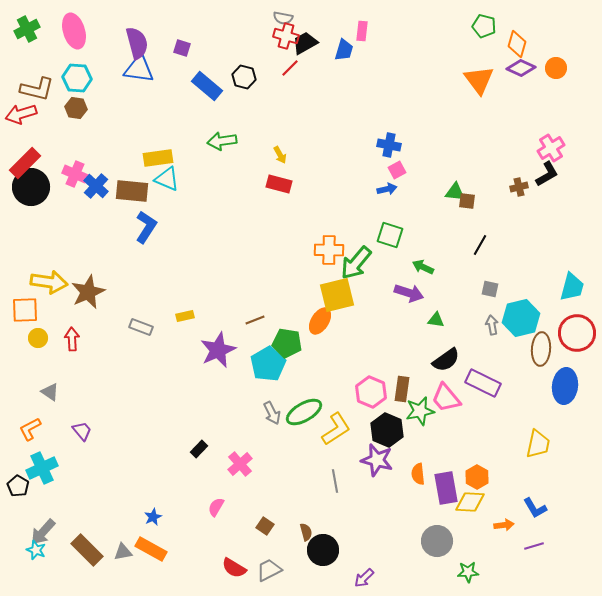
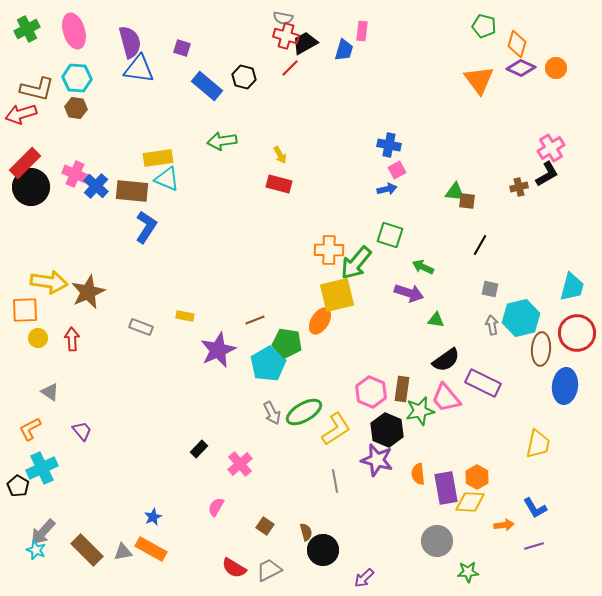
purple semicircle at (137, 43): moved 7 px left, 1 px up
yellow rectangle at (185, 316): rotated 24 degrees clockwise
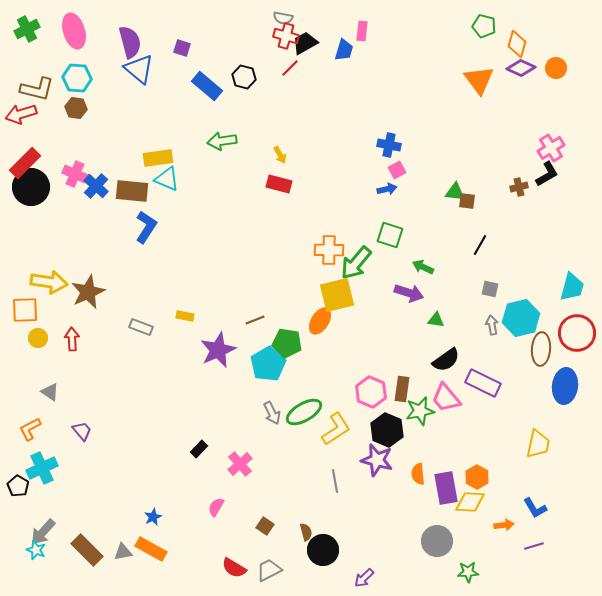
blue triangle at (139, 69): rotated 32 degrees clockwise
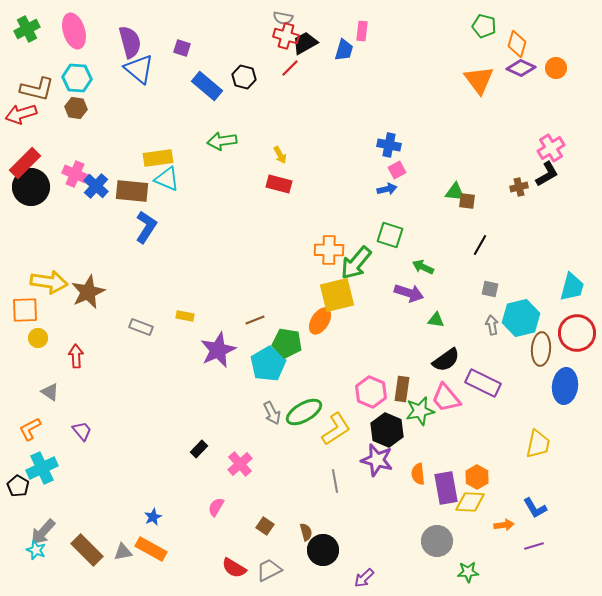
red arrow at (72, 339): moved 4 px right, 17 px down
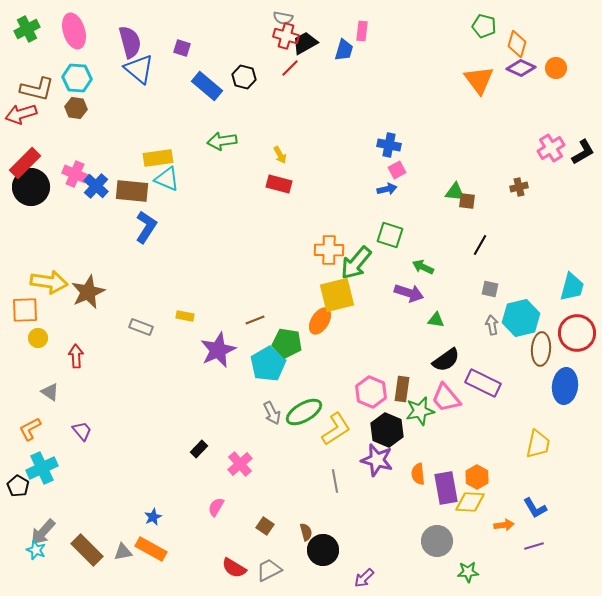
black L-shape at (547, 174): moved 36 px right, 22 px up
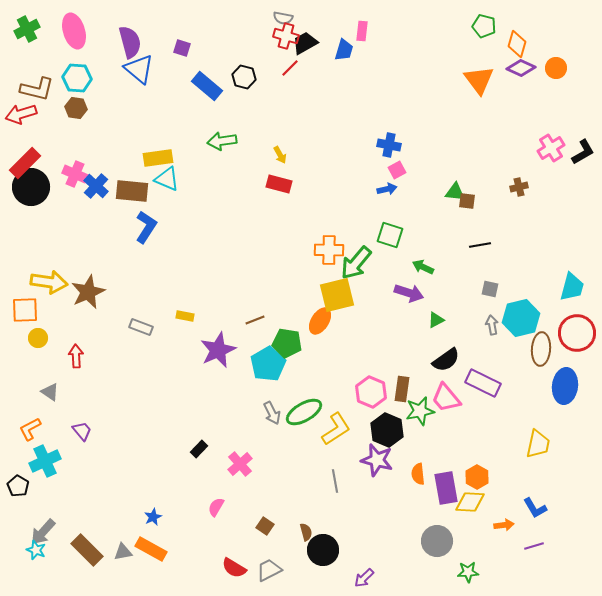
black line at (480, 245): rotated 50 degrees clockwise
green triangle at (436, 320): rotated 36 degrees counterclockwise
cyan cross at (42, 468): moved 3 px right, 7 px up
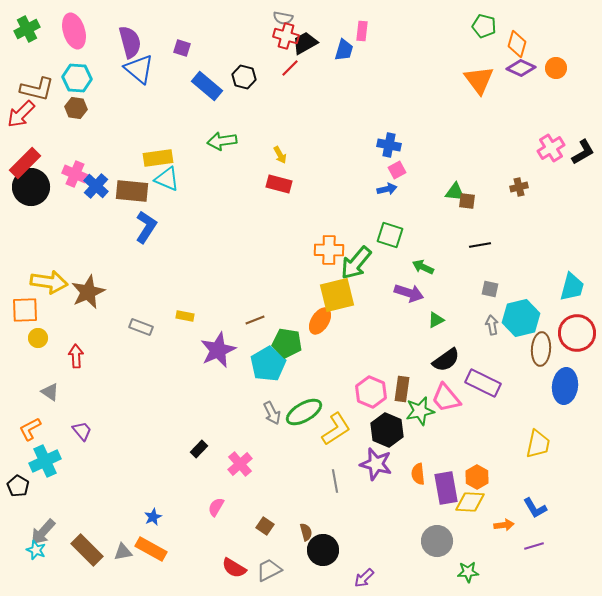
red arrow at (21, 114): rotated 28 degrees counterclockwise
purple star at (377, 460): moved 1 px left, 4 px down
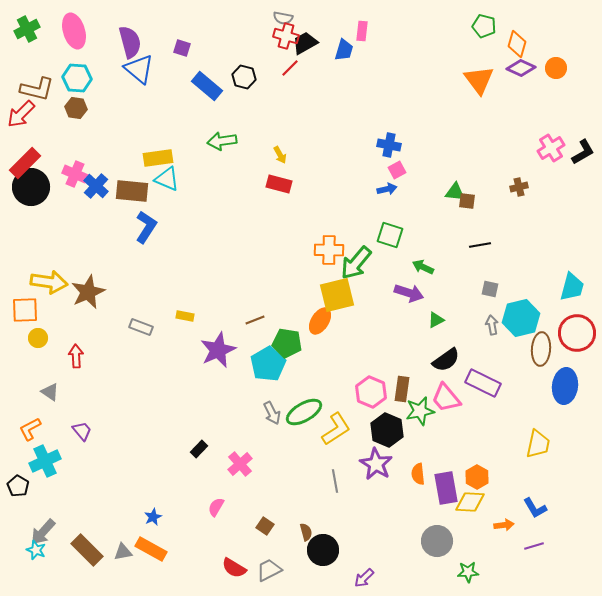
purple star at (376, 464): rotated 16 degrees clockwise
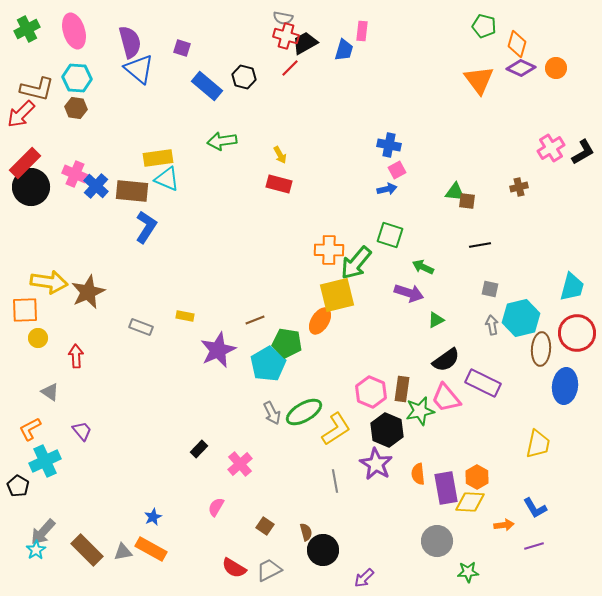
cyan star at (36, 550): rotated 18 degrees clockwise
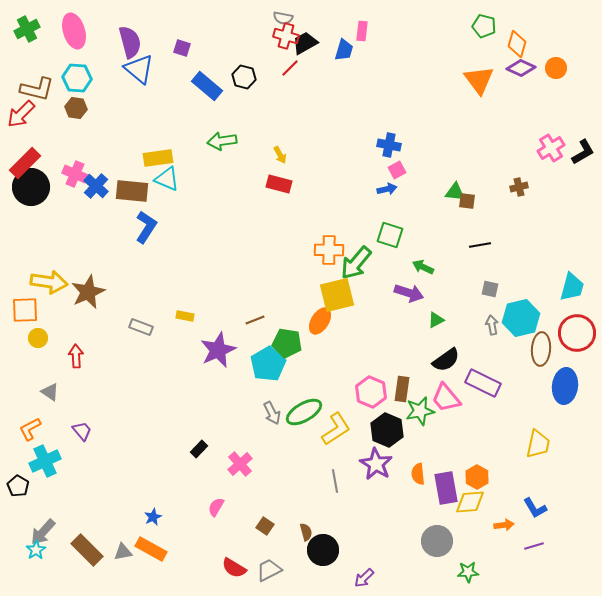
yellow diamond at (470, 502): rotated 8 degrees counterclockwise
